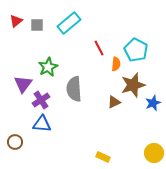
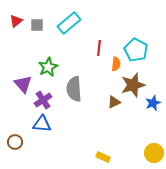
red line: rotated 35 degrees clockwise
purple triangle: rotated 18 degrees counterclockwise
purple cross: moved 2 px right
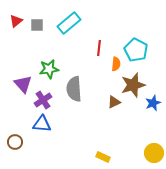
green star: moved 1 px right, 2 px down; rotated 18 degrees clockwise
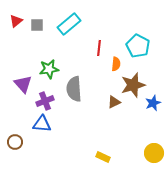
cyan rectangle: moved 1 px down
cyan pentagon: moved 2 px right, 4 px up
purple cross: moved 2 px right, 1 px down; rotated 12 degrees clockwise
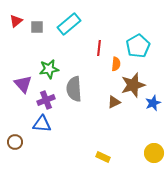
gray square: moved 2 px down
cyan pentagon: rotated 15 degrees clockwise
purple cross: moved 1 px right, 1 px up
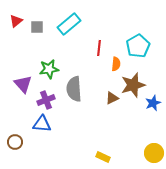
brown triangle: moved 2 px left, 4 px up
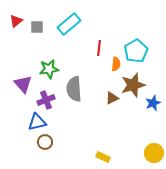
cyan pentagon: moved 2 px left, 5 px down
blue triangle: moved 5 px left, 2 px up; rotated 18 degrees counterclockwise
brown circle: moved 30 px right
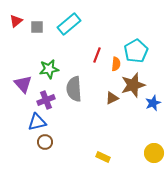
red line: moved 2 px left, 7 px down; rotated 14 degrees clockwise
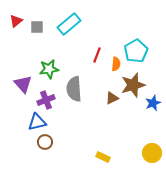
yellow circle: moved 2 px left
